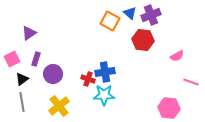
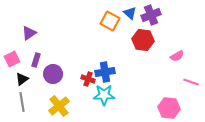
purple rectangle: moved 1 px down
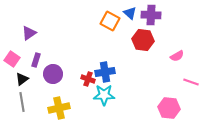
purple cross: rotated 24 degrees clockwise
pink square: rotated 28 degrees counterclockwise
yellow cross: moved 2 px down; rotated 25 degrees clockwise
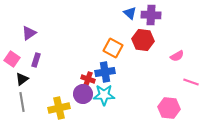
orange square: moved 3 px right, 27 px down
purple circle: moved 30 px right, 20 px down
